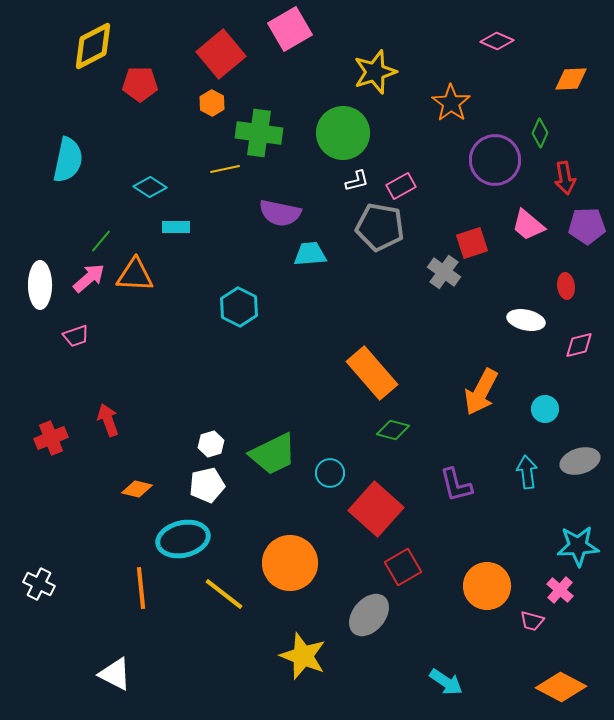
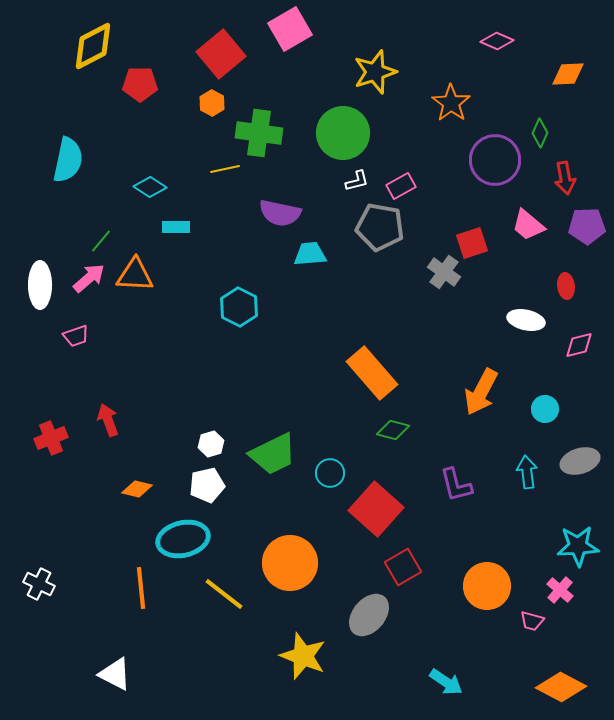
orange diamond at (571, 79): moved 3 px left, 5 px up
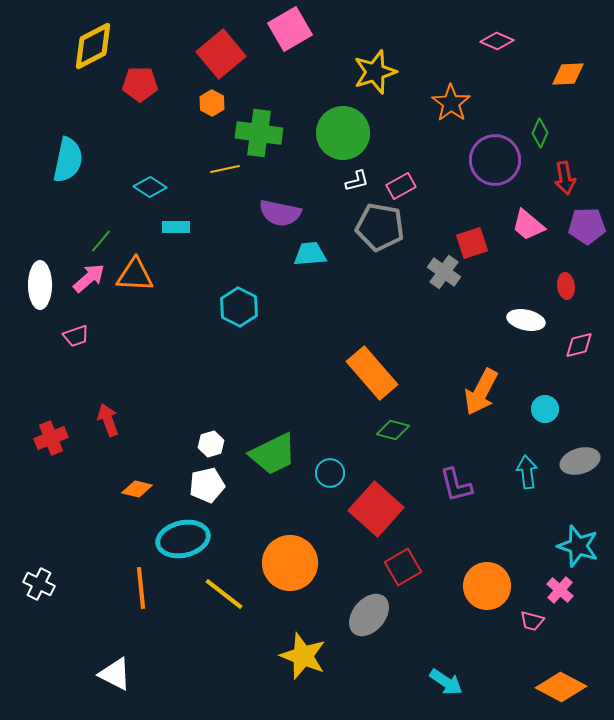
cyan star at (578, 546): rotated 21 degrees clockwise
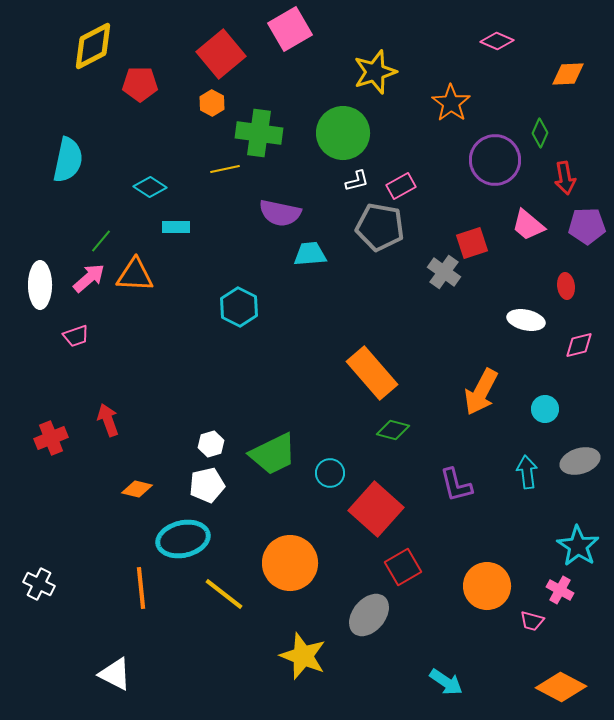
cyan star at (578, 546): rotated 15 degrees clockwise
pink cross at (560, 590): rotated 12 degrees counterclockwise
